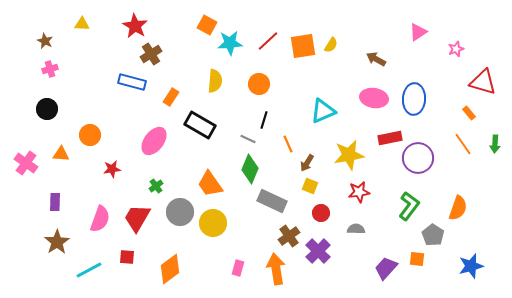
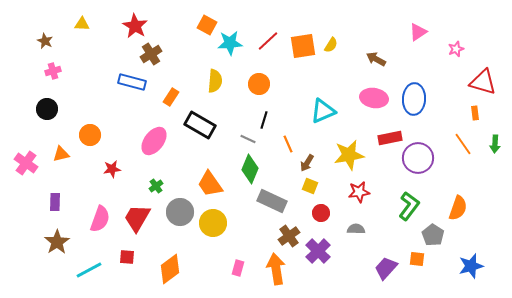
pink cross at (50, 69): moved 3 px right, 2 px down
orange rectangle at (469, 113): moved 6 px right; rotated 32 degrees clockwise
orange triangle at (61, 154): rotated 18 degrees counterclockwise
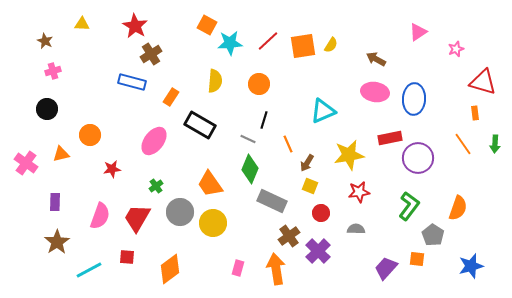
pink ellipse at (374, 98): moved 1 px right, 6 px up
pink semicircle at (100, 219): moved 3 px up
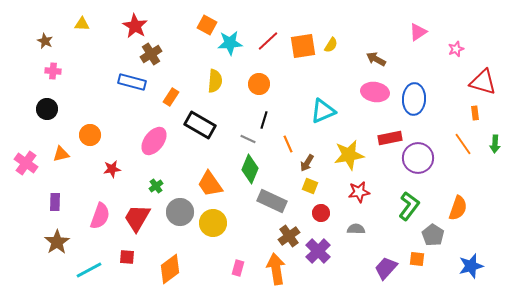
pink cross at (53, 71): rotated 21 degrees clockwise
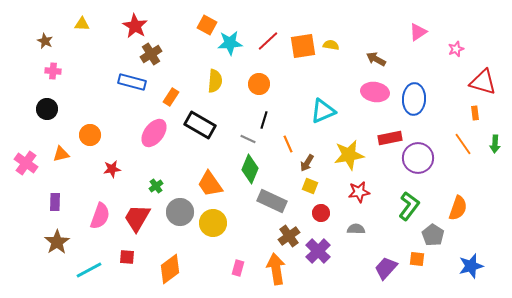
yellow semicircle at (331, 45): rotated 112 degrees counterclockwise
pink ellipse at (154, 141): moved 8 px up
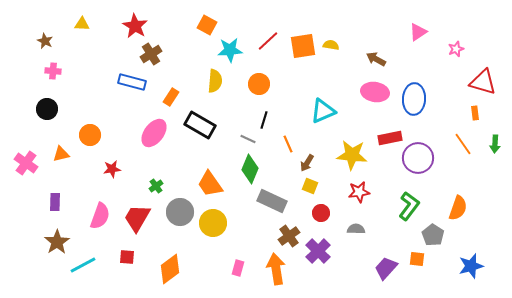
cyan star at (230, 43): moved 7 px down
yellow star at (349, 155): moved 3 px right; rotated 16 degrees clockwise
cyan line at (89, 270): moved 6 px left, 5 px up
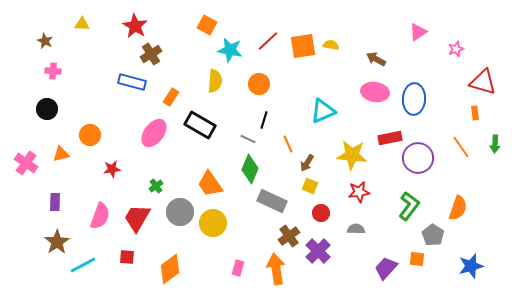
cyan star at (230, 50): rotated 15 degrees clockwise
orange line at (463, 144): moved 2 px left, 3 px down
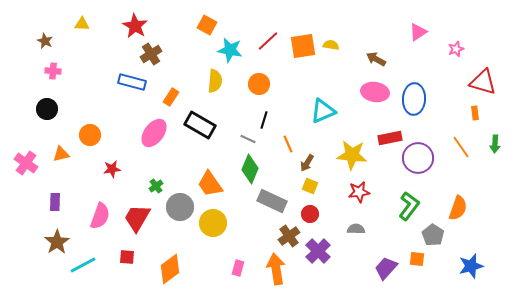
gray circle at (180, 212): moved 5 px up
red circle at (321, 213): moved 11 px left, 1 px down
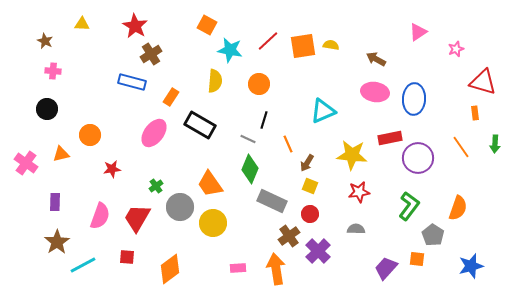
pink rectangle at (238, 268): rotated 70 degrees clockwise
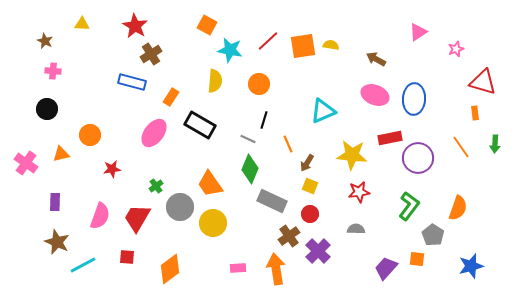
pink ellipse at (375, 92): moved 3 px down; rotated 12 degrees clockwise
brown star at (57, 242): rotated 15 degrees counterclockwise
